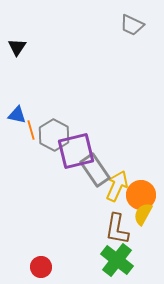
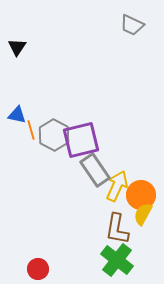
purple square: moved 5 px right, 11 px up
red circle: moved 3 px left, 2 px down
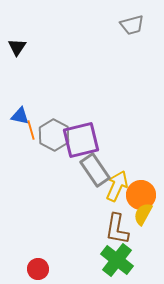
gray trapezoid: rotated 40 degrees counterclockwise
blue triangle: moved 3 px right, 1 px down
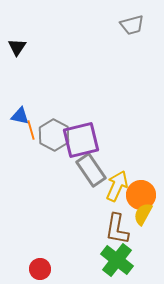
gray rectangle: moved 4 px left
red circle: moved 2 px right
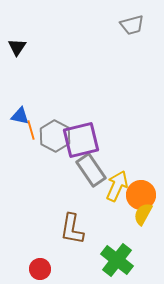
gray hexagon: moved 1 px right, 1 px down
brown L-shape: moved 45 px left
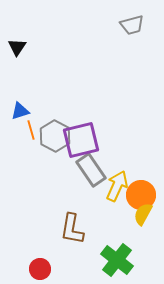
blue triangle: moved 5 px up; rotated 30 degrees counterclockwise
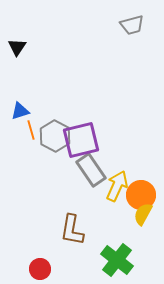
brown L-shape: moved 1 px down
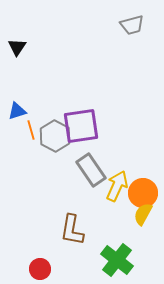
blue triangle: moved 3 px left
purple square: moved 14 px up; rotated 6 degrees clockwise
orange circle: moved 2 px right, 2 px up
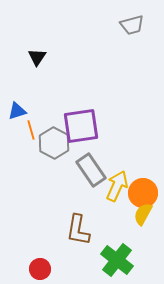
black triangle: moved 20 px right, 10 px down
gray hexagon: moved 1 px left, 7 px down
brown L-shape: moved 6 px right
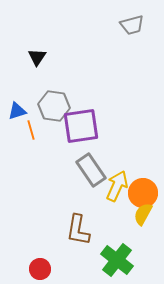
gray hexagon: moved 37 px up; rotated 20 degrees counterclockwise
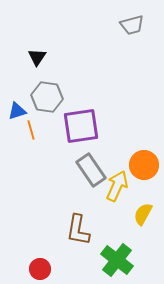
gray hexagon: moved 7 px left, 9 px up
orange circle: moved 1 px right, 28 px up
